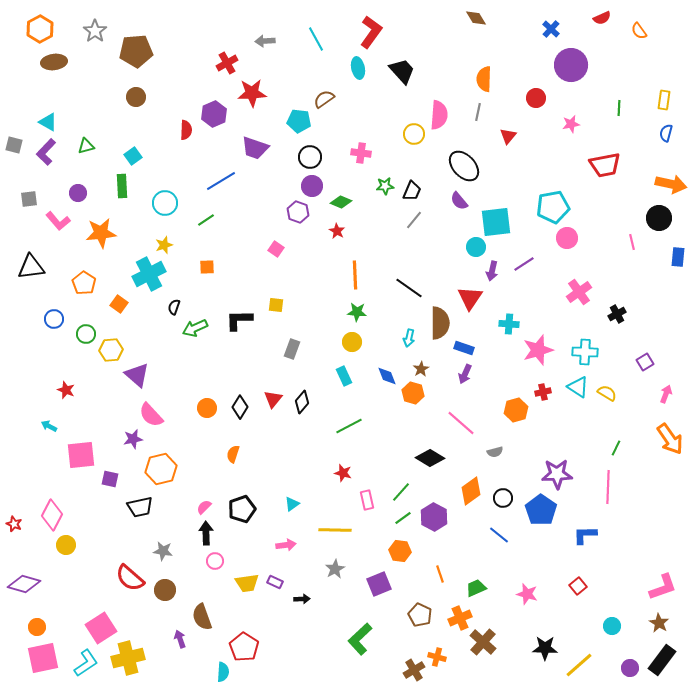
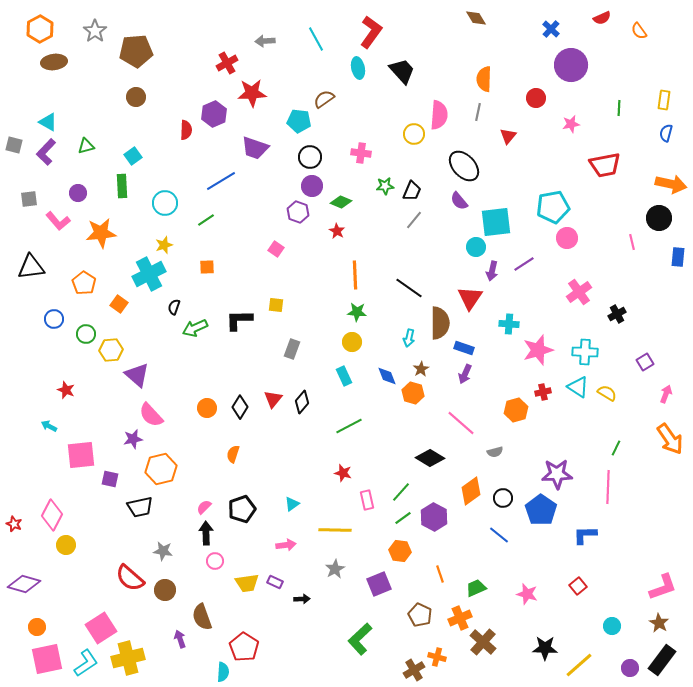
pink square at (43, 658): moved 4 px right, 1 px down
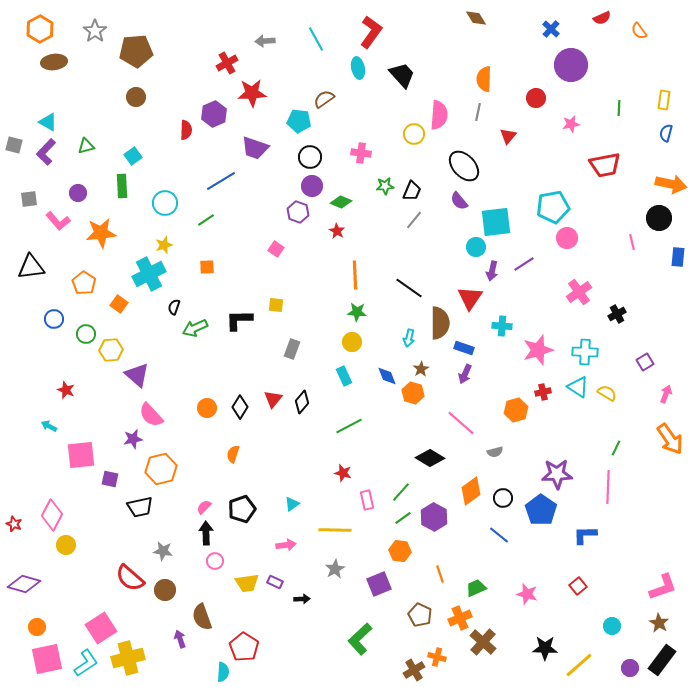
black trapezoid at (402, 71): moved 4 px down
cyan cross at (509, 324): moved 7 px left, 2 px down
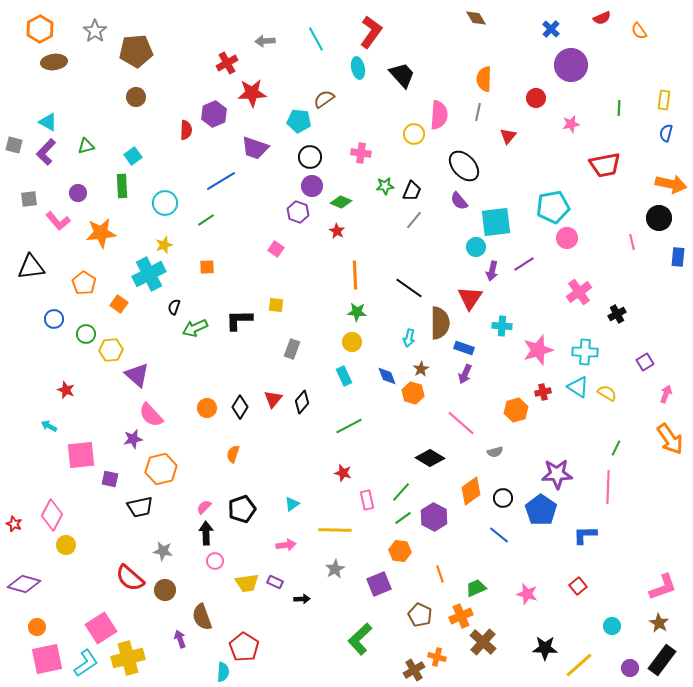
orange cross at (460, 618): moved 1 px right, 2 px up
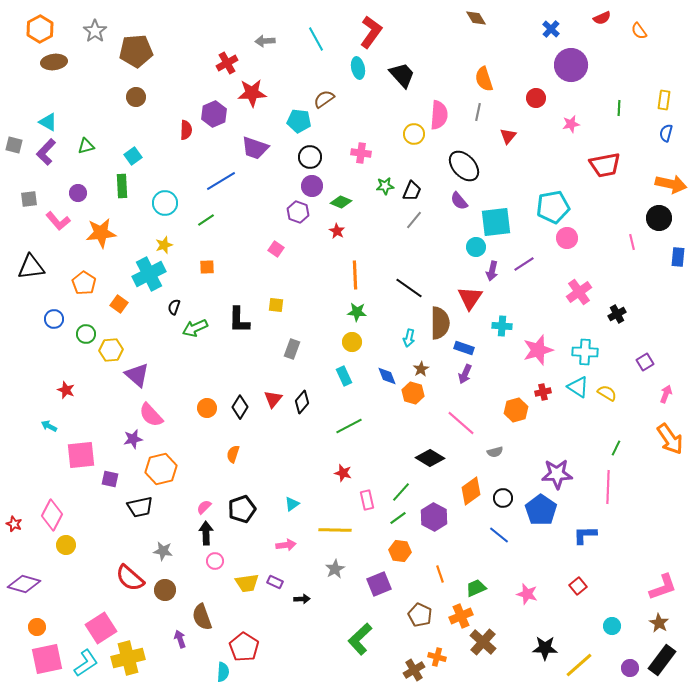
orange semicircle at (484, 79): rotated 20 degrees counterclockwise
black L-shape at (239, 320): rotated 88 degrees counterclockwise
green line at (403, 518): moved 5 px left
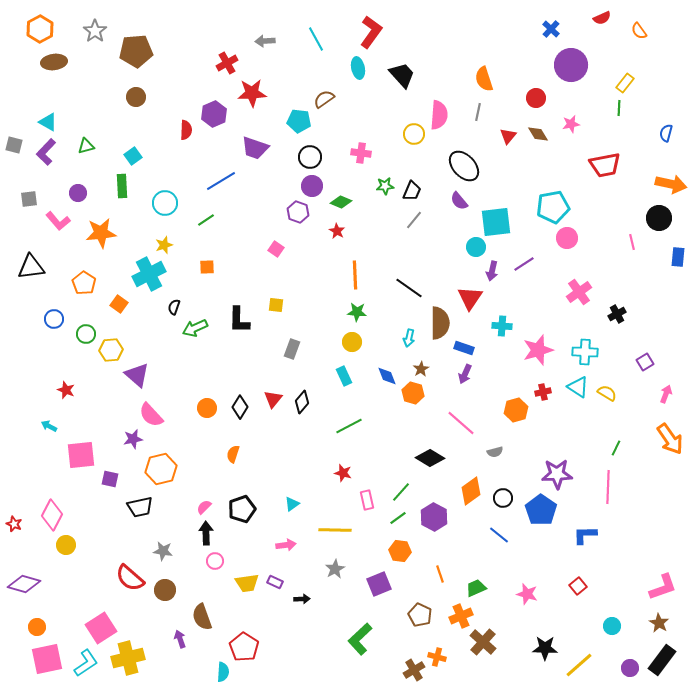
brown diamond at (476, 18): moved 62 px right, 116 px down
yellow rectangle at (664, 100): moved 39 px left, 17 px up; rotated 30 degrees clockwise
